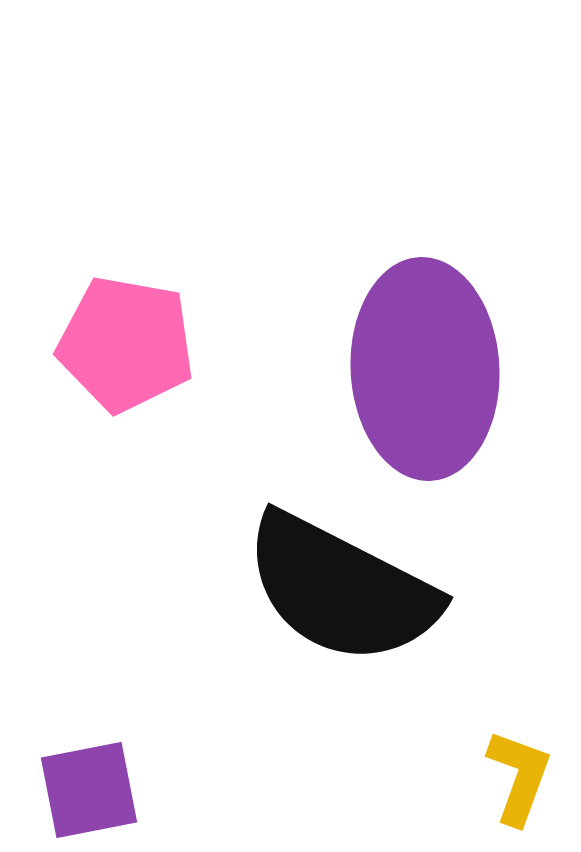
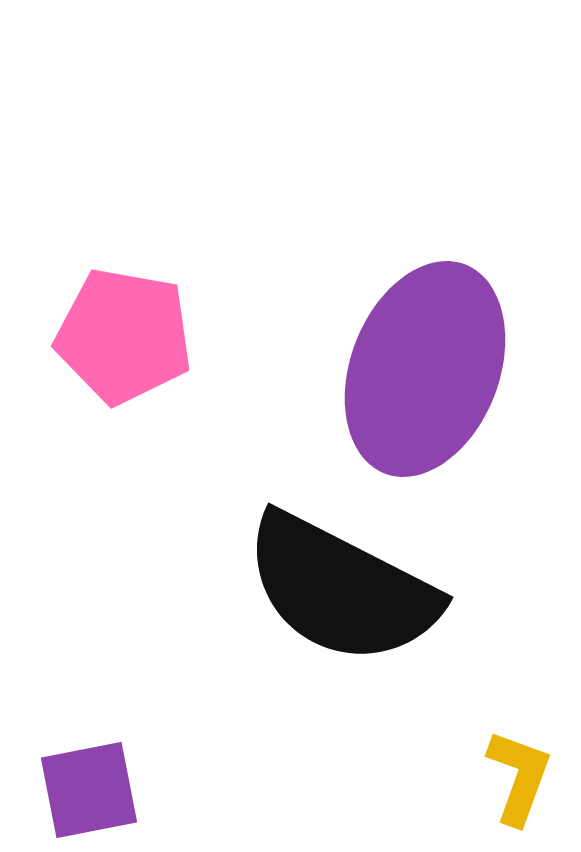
pink pentagon: moved 2 px left, 8 px up
purple ellipse: rotated 24 degrees clockwise
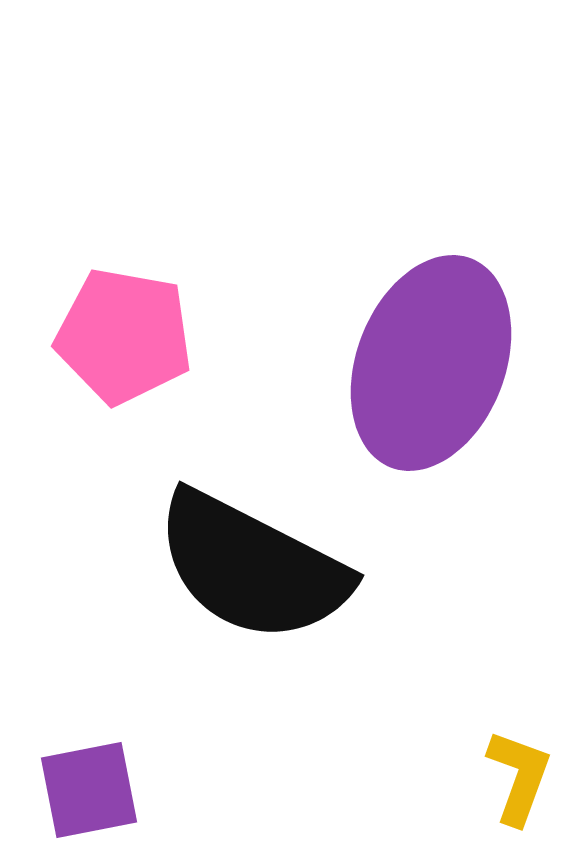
purple ellipse: moved 6 px right, 6 px up
black semicircle: moved 89 px left, 22 px up
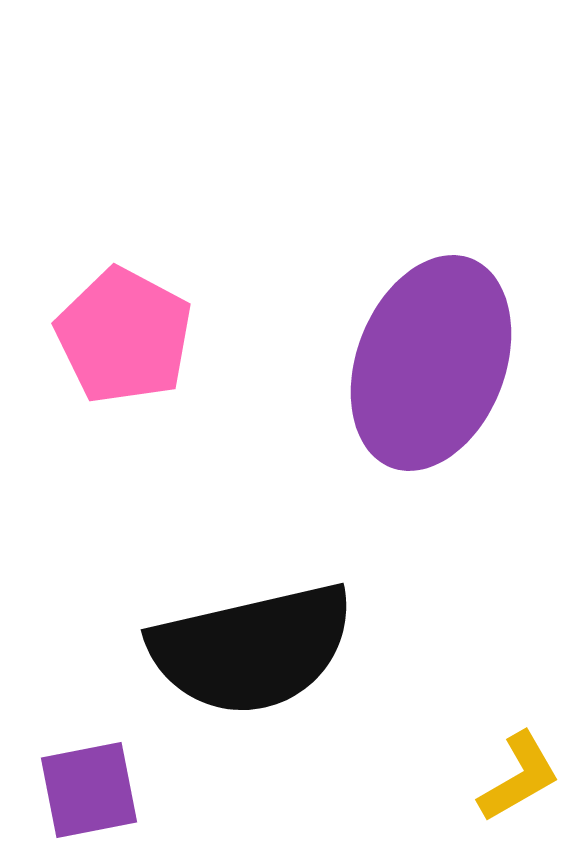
pink pentagon: rotated 18 degrees clockwise
black semicircle: moved 82 px down; rotated 40 degrees counterclockwise
yellow L-shape: rotated 40 degrees clockwise
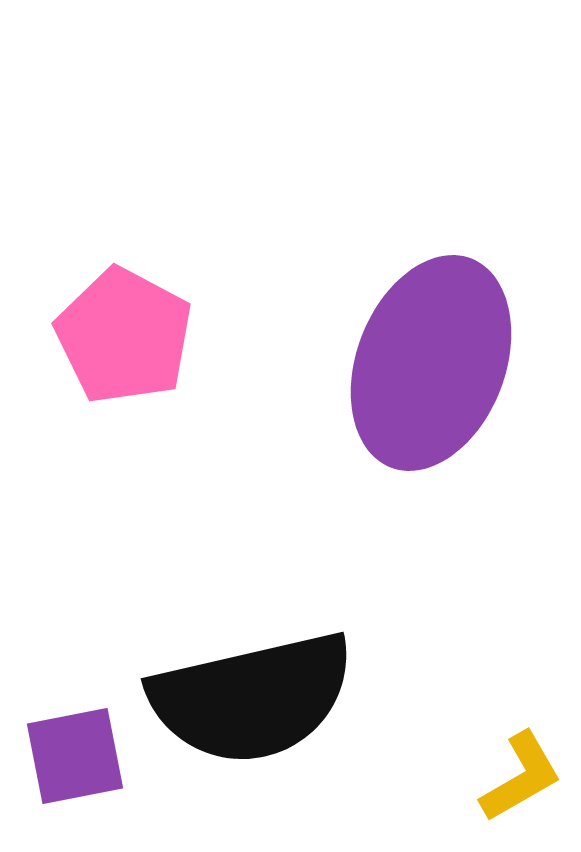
black semicircle: moved 49 px down
yellow L-shape: moved 2 px right
purple square: moved 14 px left, 34 px up
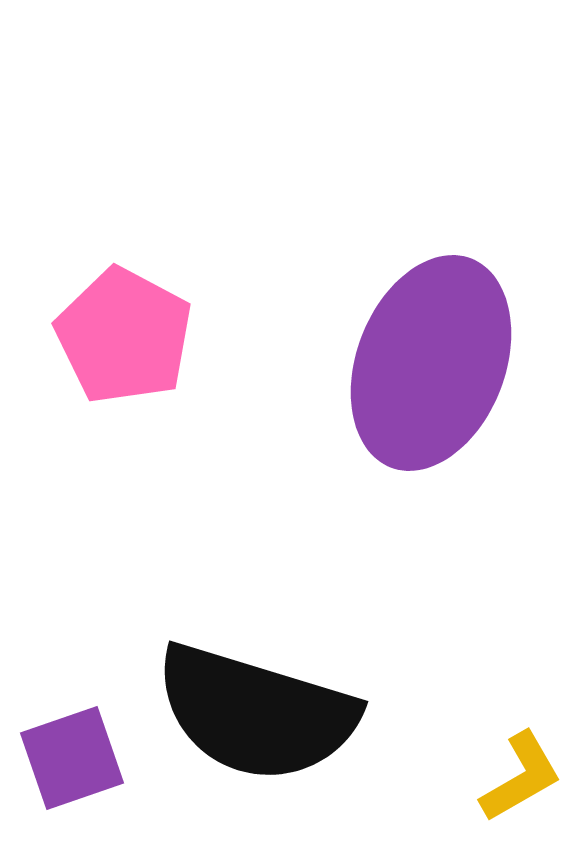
black semicircle: moved 4 px right, 15 px down; rotated 30 degrees clockwise
purple square: moved 3 px left, 2 px down; rotated 8 degrees counterclockwise
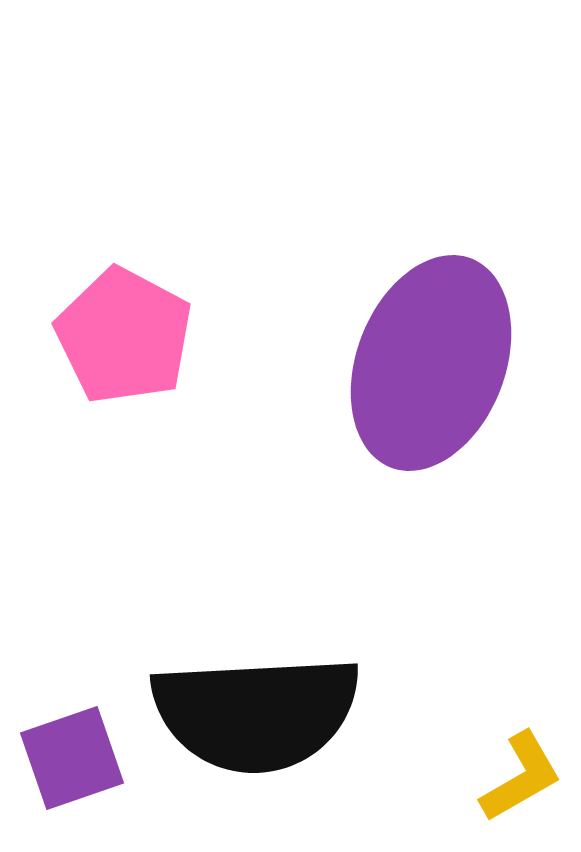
black semicircle: rotated 20 degrees counterclockwise
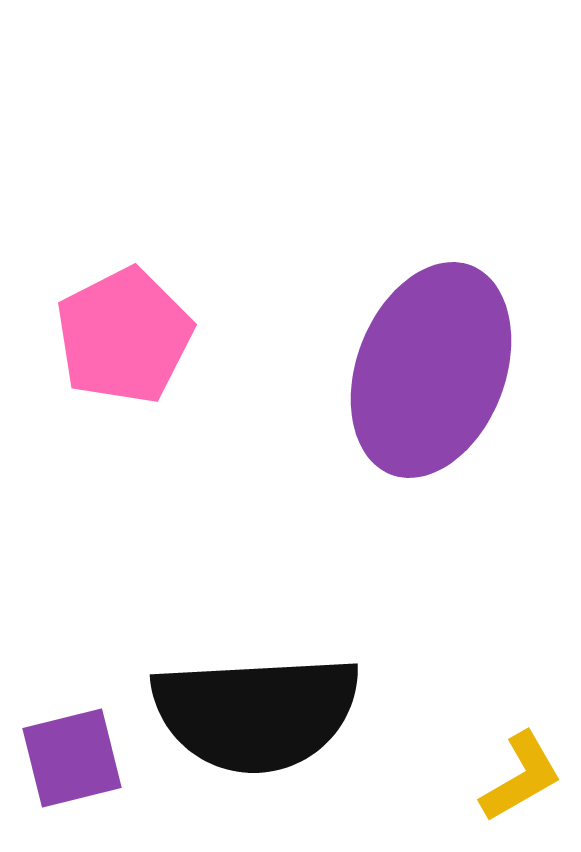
pink pentagon: rotated 17 degrees clockwise
purple ellipse: moved 7 px down
purple square: rotated 5 degrees clockwise
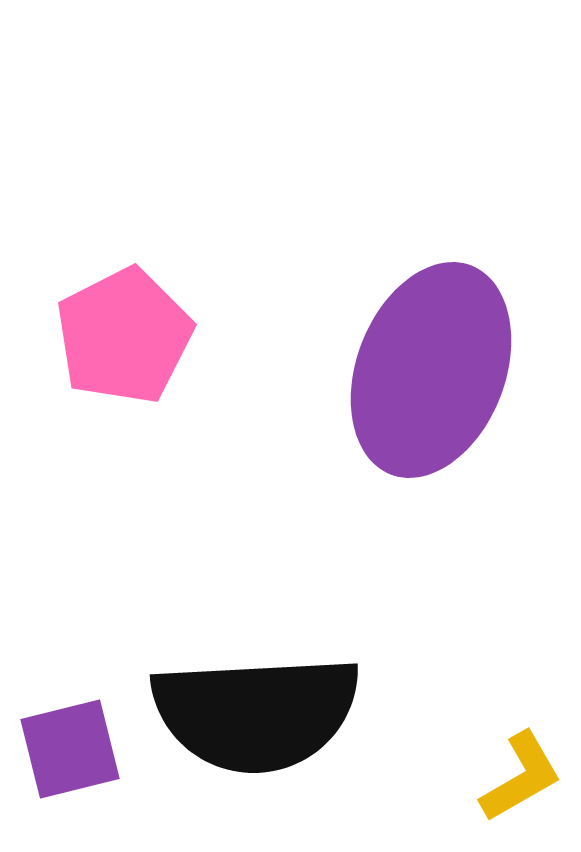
purple square: moved 2 px left, 9 px up
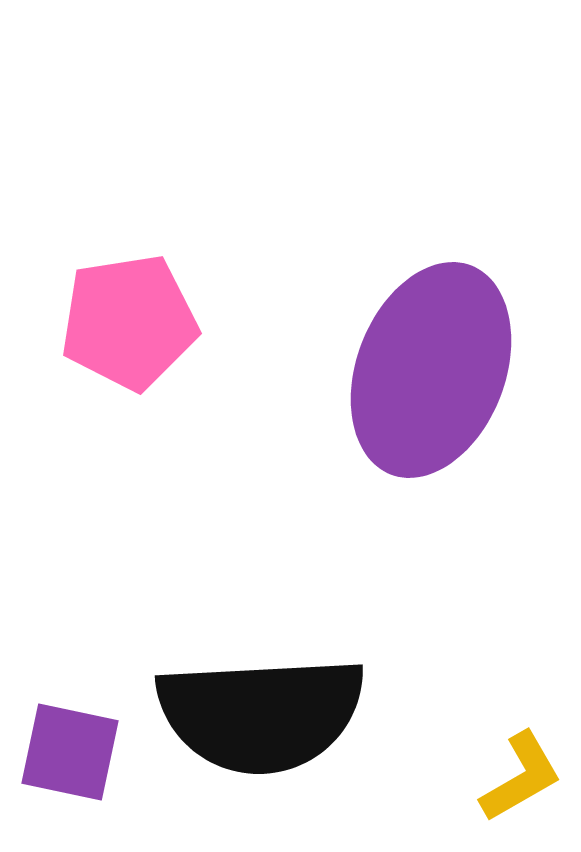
pink pentagon: moved 5 px right, 14 px up; rotated 18 degrees clockwise
black semicircle: moved 5 px right, 1 px down
purple square: moved 3 px down; rotated 26 degrees clockwise
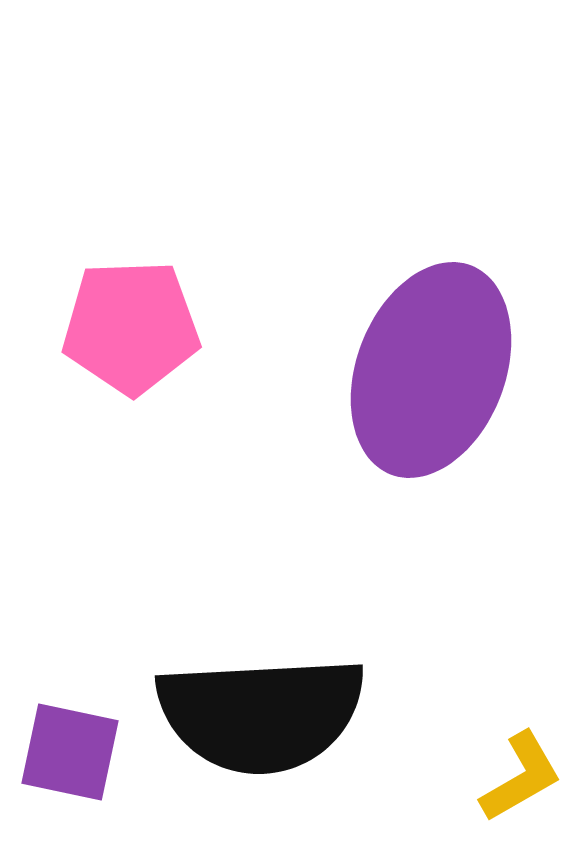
pink pentagon: moved 2 px right, 5 px down; rotated 7 degrees clockwise
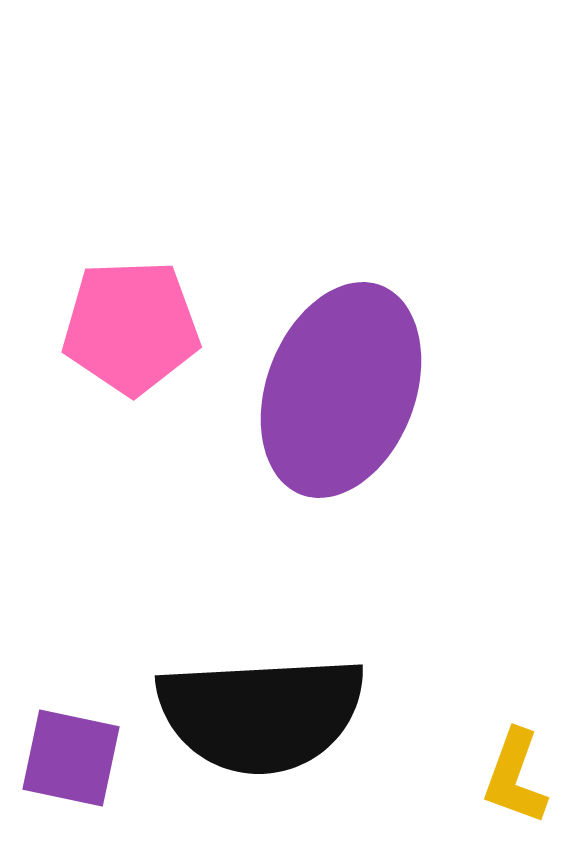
purple ellipse: moved 90 px left, 20 px down
purple square: moved 1 px right, 6 px down
yellow L-shape: moved 6 px left; rotated 140 degrees clockwise
